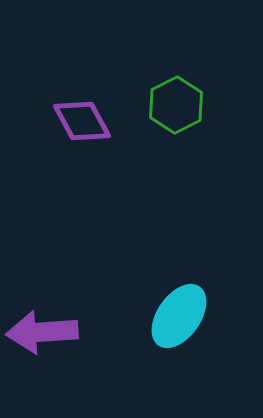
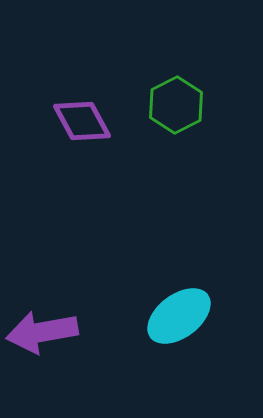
cyan ellipse: rotated 18 degrees clockwise
purple arrow: rotated 6 degrees counterclockwise
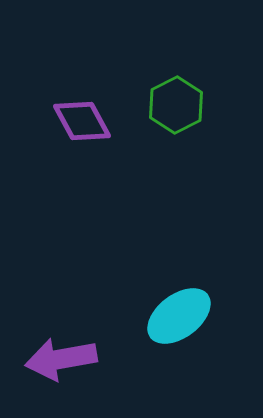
purple arrow: moved 19 px right, 27 px down
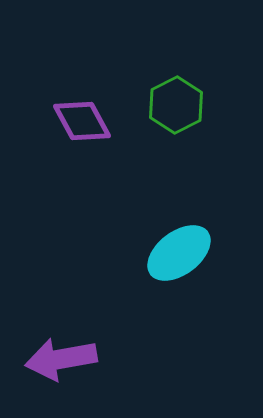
cyan ellipse: moved 63 px up
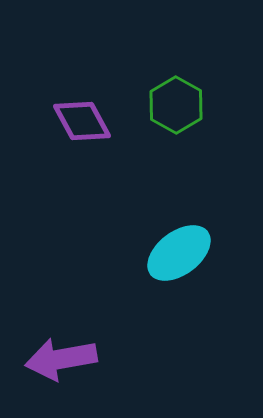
green hexagon: rotated 4 degrees counterclockwise
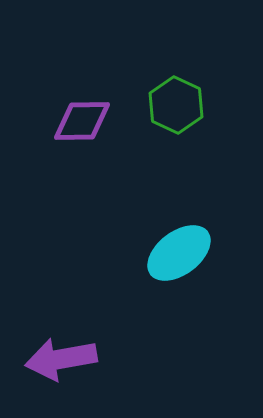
green hexagon: rotated 4 degrees counterclockwise
purple diamond: rotated 62 degrees counterclockwise
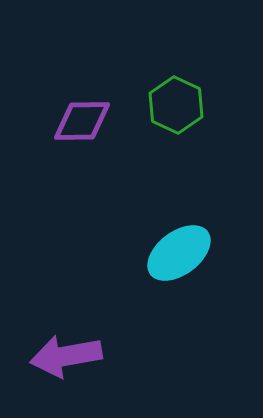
purple arrow: moved 5 px right, 3 px up
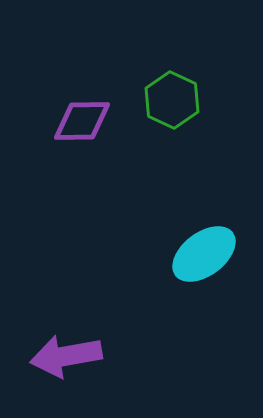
green hexagon: moved 4 px left, 5 px up
cyan ellipse: moved 25 px right, 1 px down
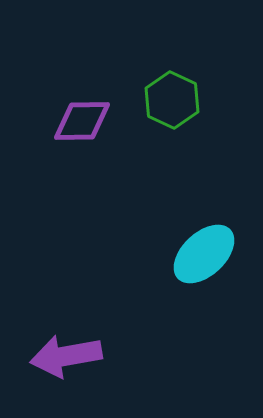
cyan ellipse: rotated 6 degrees counterclockwise
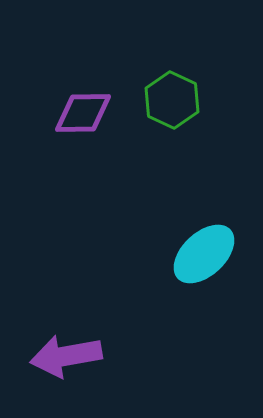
purple diamond: moved 1 px right, 8 px up
